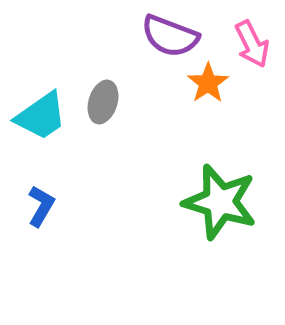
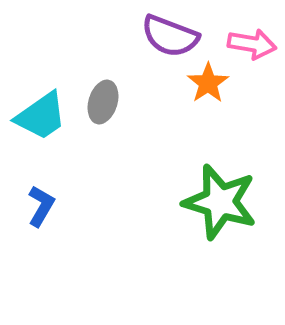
pink arrow: rotated 54 degrees counterclockwise
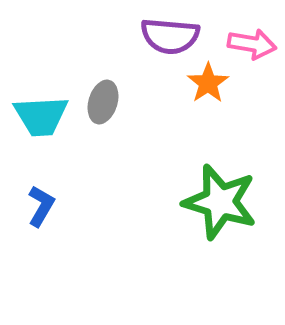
purple semicircle: rotated 16 degrees counterclockwise
cyan trapezoid: rotated 32 degrees clockwise
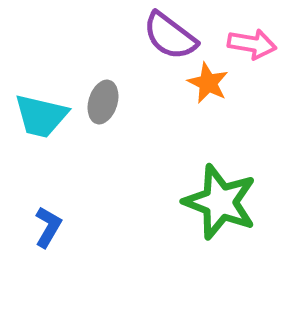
purple semicircle: rotated 32 degrees clockwise
orange star: rotated 12 degrees counterclockwise
cyan trapezoid: rotated 16 degrees clockwise
green star: rotated 4 degrees clockwise
blue L-shape: moved 7 px right, 21 px down
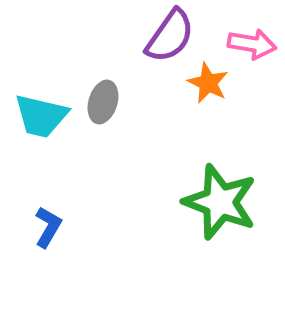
purple semicircle: rotated 92 degrees counterclockwise
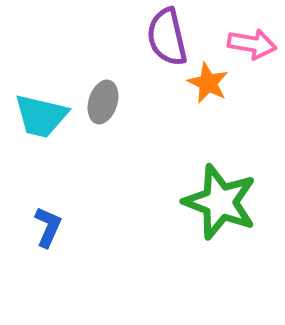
purple semicircle: moved 3 px left, 1 px down; rotated 132 degrees clockwise
blue L-shape: rotated 6 degrees counterclockwise
